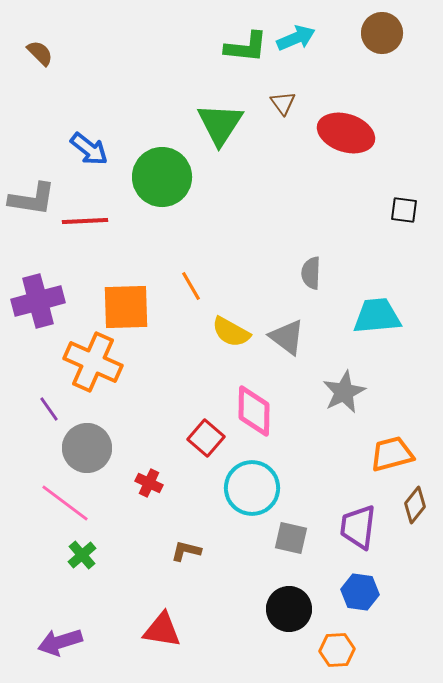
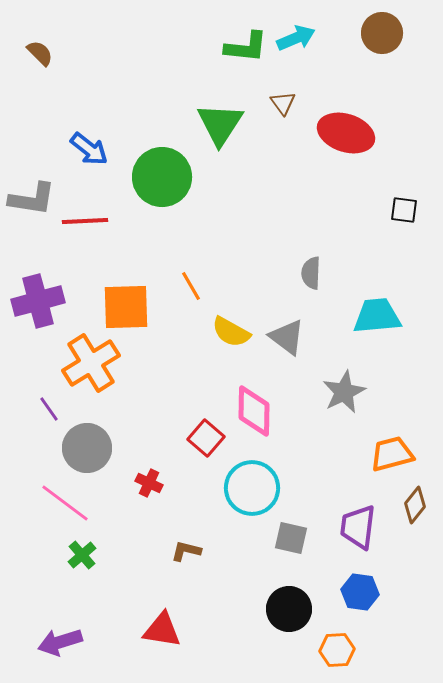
orange cross: moved 2 px left, 1 px down; rotated 34 degrees clockwise
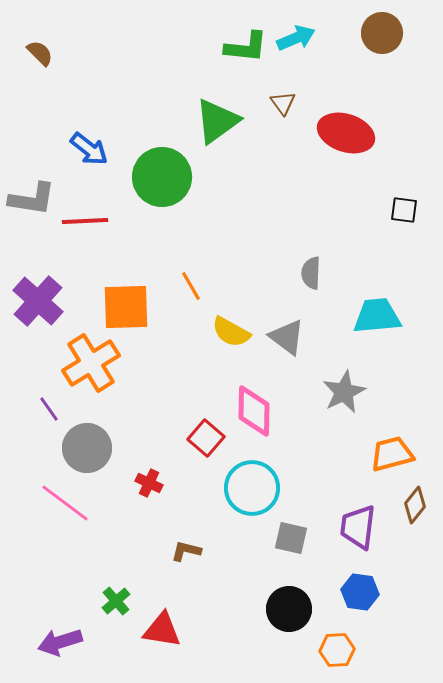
green triangle: moved 3 px left, 3 px up; rotated 21 degrees clockwise
purple cross: rotated 33 degrees counterclockwise
green cross: moved 34 px right, 46 px down
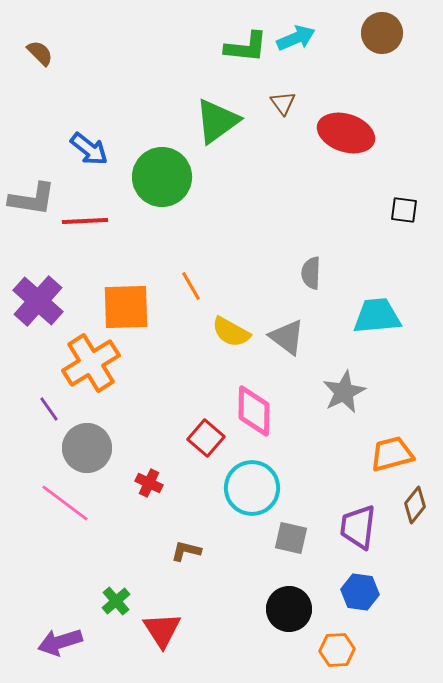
red triangle: rotated 48 degrees clockwise
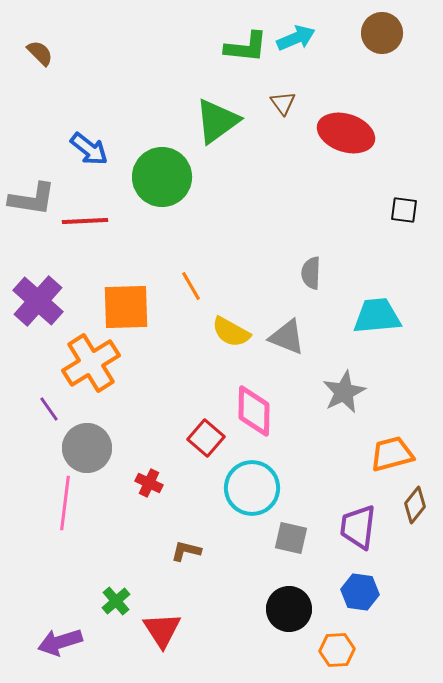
gray triangle: rotated 15 degrees counterclockwise
pink line: rotated 60 degrees clockwise
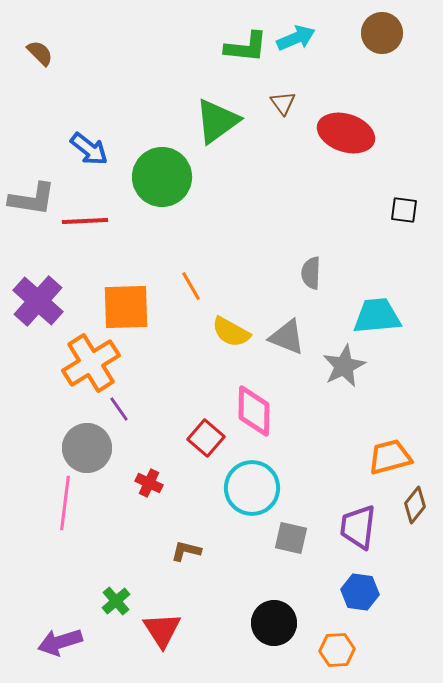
gray star: moved 26 px up
purple line: moved 70 px right
orange trapezoid: moved 2 px left, 3 px down
black circle: moved 15 px left, 14 px down
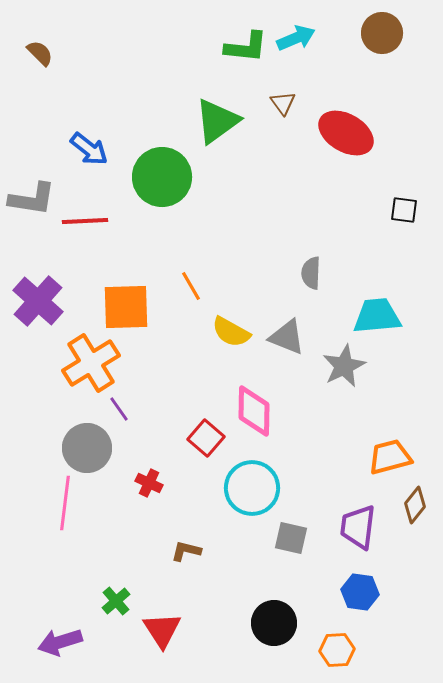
red ellipse: rotated 12 degrees clockwise
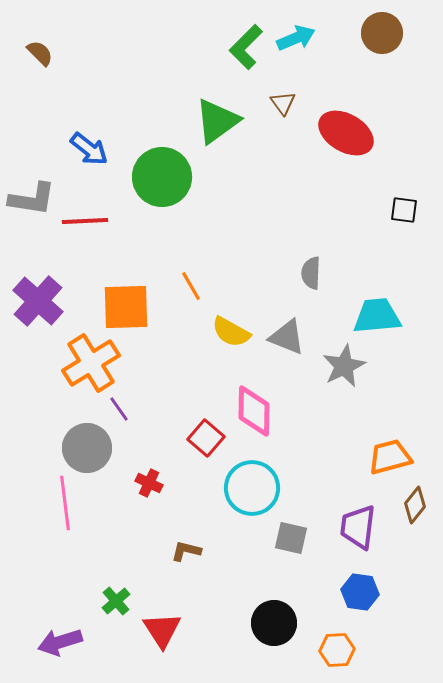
green L-shape: rotated 129 degrees clockwise
pink line: rotated 14 degrees counterclockwise
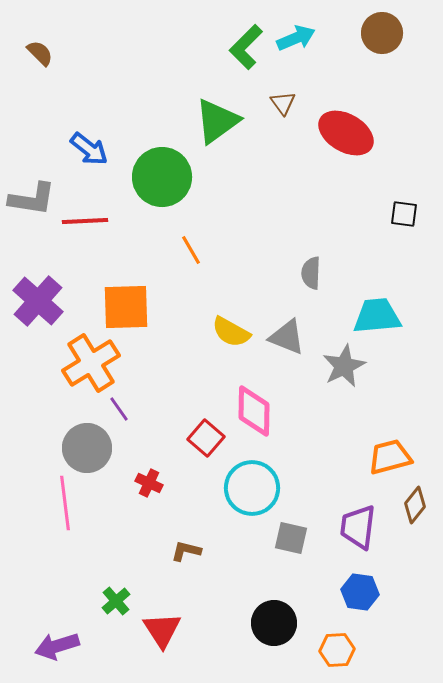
black square: moved 4 px down
orange line: moved 36 px up
purple arrow: moved 3 px left, 4 px down
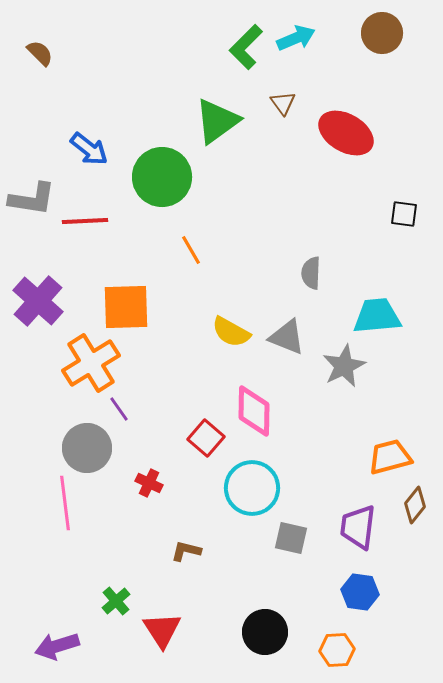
black circle: moved 9 px left, 9 px down
